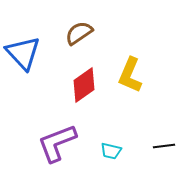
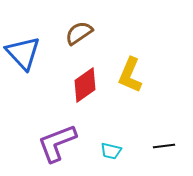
red diamond: moved 1 px right
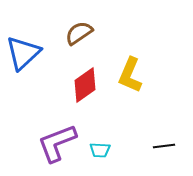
blue triangle: rotated 30 degrees clockwise
cyan trapezoid: moved 11 px left, 1 px up; rotated 10 degrees counterclockwise
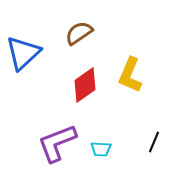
black line: moved 10 px left, 4 px up; rotated 60 degrees counterclockwise
cyan trapezoid: moved 1 px right, 1 px up
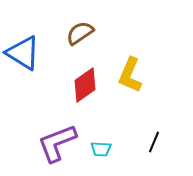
brown semicircle: moved 1 px right
blue triangle: rotated 45 degrees counterclockwise
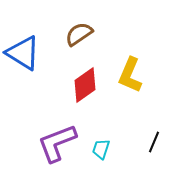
brown semicircle: moved 1 px left, 1 px down
cyan trapezoid: rotated 105 degrees clockwise
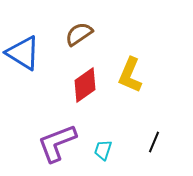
cyan trapezoid: moved 2 px right, 1 px down
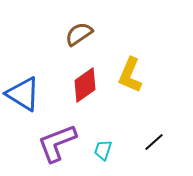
blue triangle: moved 41 px down
black line: rotated 25 degrees clockwise
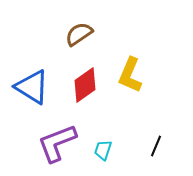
blue triangle: moved 9 px right, 7 px up
black line: moved 2 px right, 4 px down; rotated 25 degrees counterclockwise
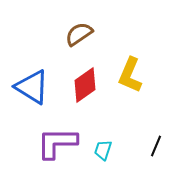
purple L-shape: rotated 21 degrees clockwise
